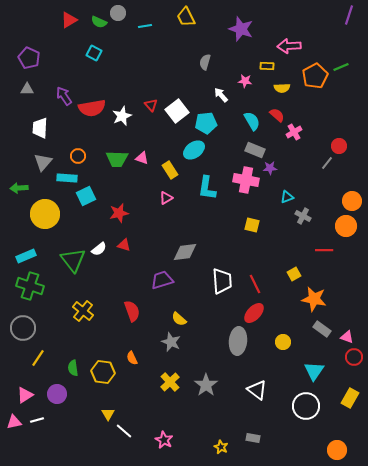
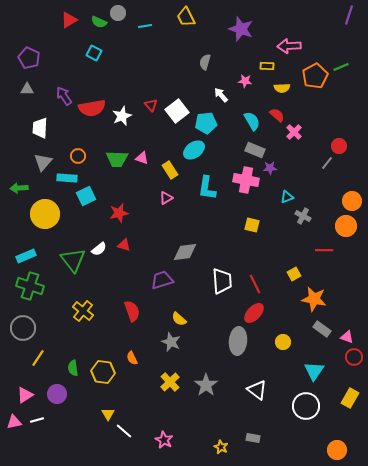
pink cross at (294, 132): rotated 14 degrees counterclockwise
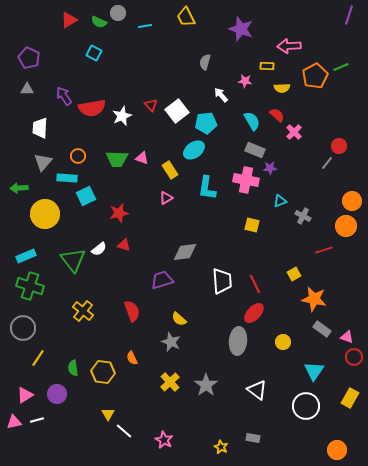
cyan triangle at (287, 197): moved 7 px left, 4 px down
red line at (324, 250): rotated 18 degrees counterclockwise
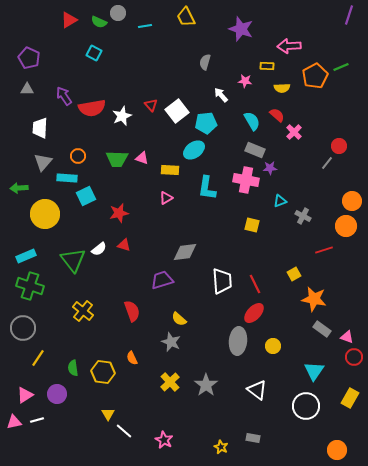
yellow rectangle at (170, 170): rotated 54 degrees counterclockwise
yellow circle at (283, 342): moved 10 px left, 4 px down
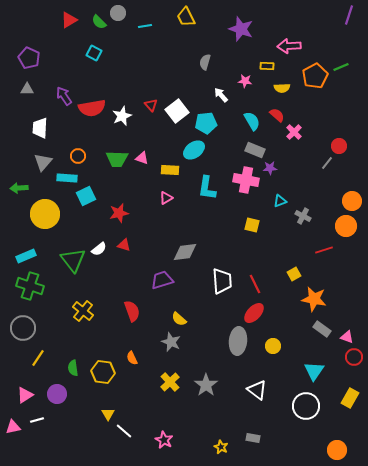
green semicircle at (99, 22): rotated 21 degrees clockwise
pink triangle at (14, 422): moved 1 px left, 5 px down
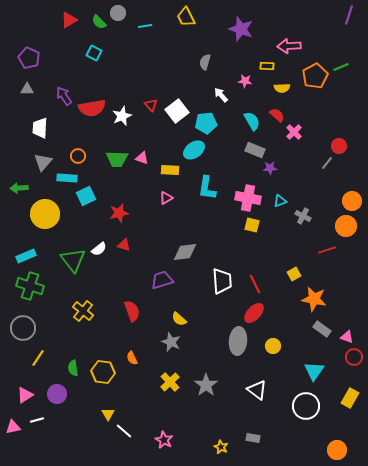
pink cross at (246, 180): moved 2 px right, 18 px down
red line at (324, 250): moved 3 px right
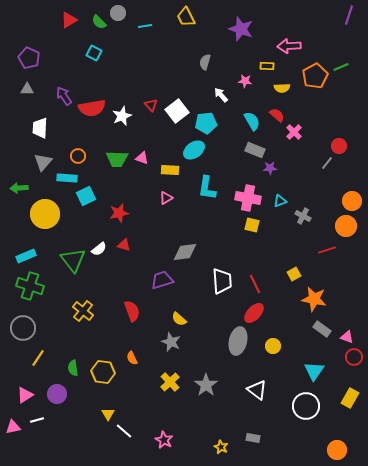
gray ellipse at (238, 341): rotated 8 degrees clockwise
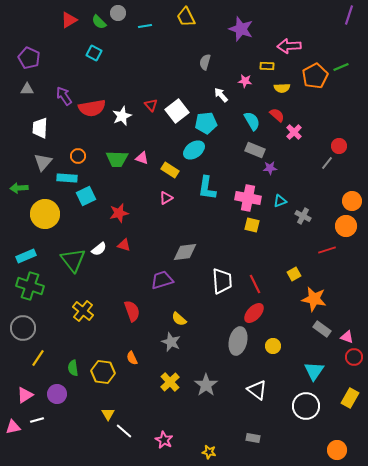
yellow rectangle at (170, 170): rotated 30 degrees clockwise
yellow star at (221, 447): moved 12 px left, 5 px down; rotated 16 degrees counterclockwise
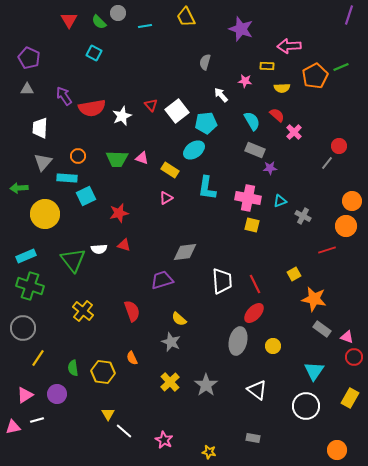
red triangle at (69, 20): rotated 30 degrees counterclockwise
white semicircle at (99, 249): rotated 35 degrees clockwise
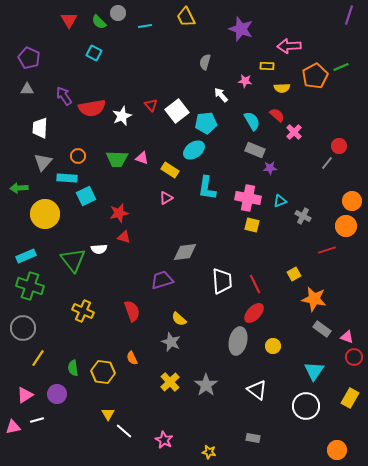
red triangle at (124, 245): moved 8 px up
yellow cross at (83, 311): rotated 15 degrees counterclockwise
